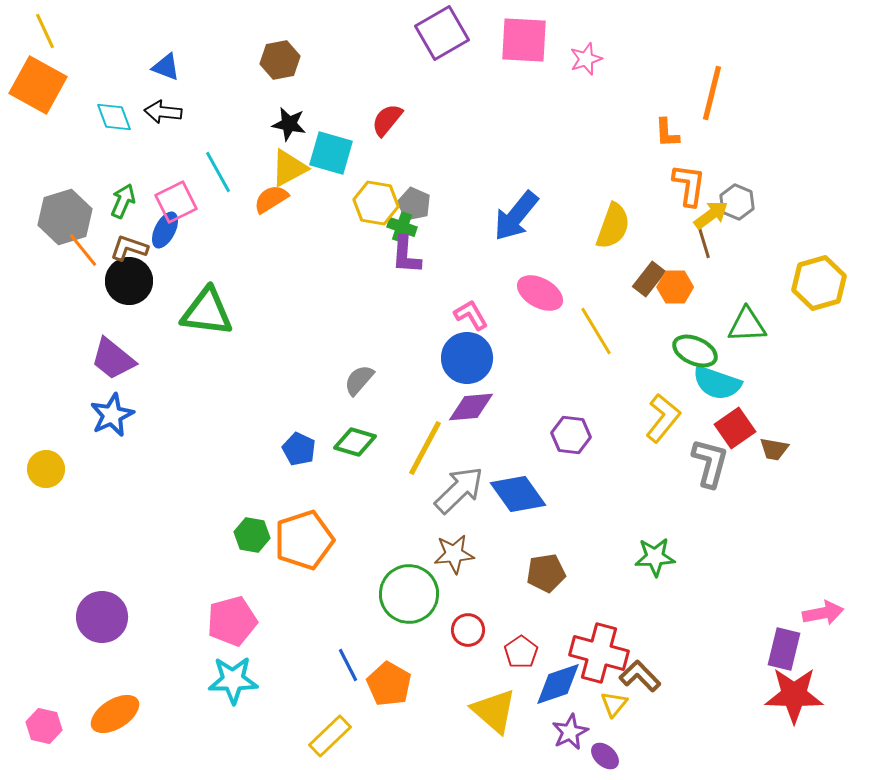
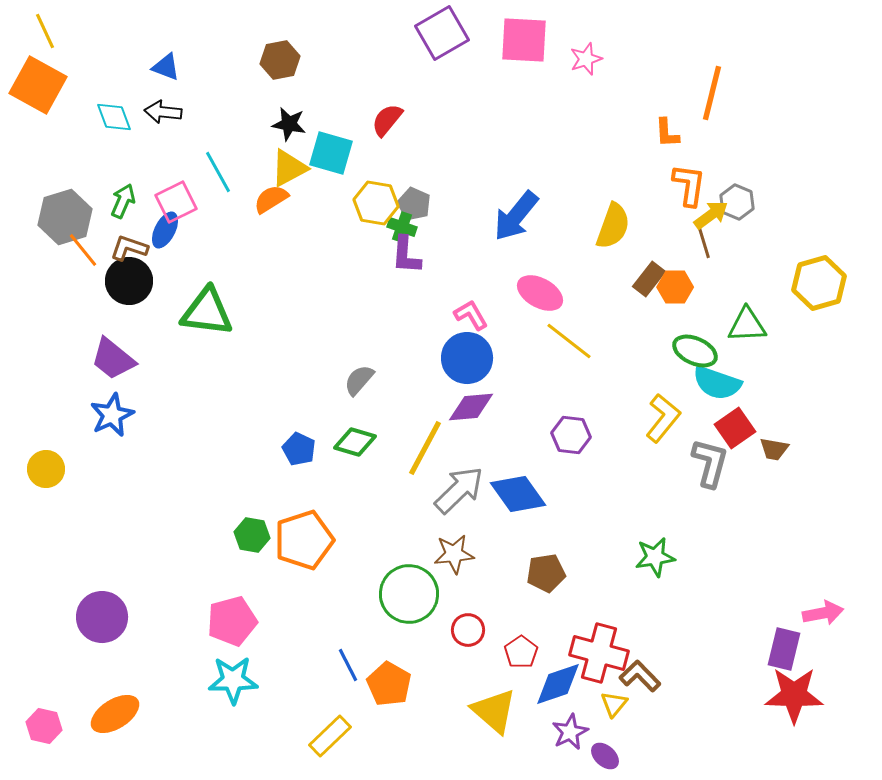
yellow line at (596, 331): moved 27 px left, 10 px down; rotated 21 degrees counterclockwise
green star at (655, 557): rotated 6 degrees counterclockwise
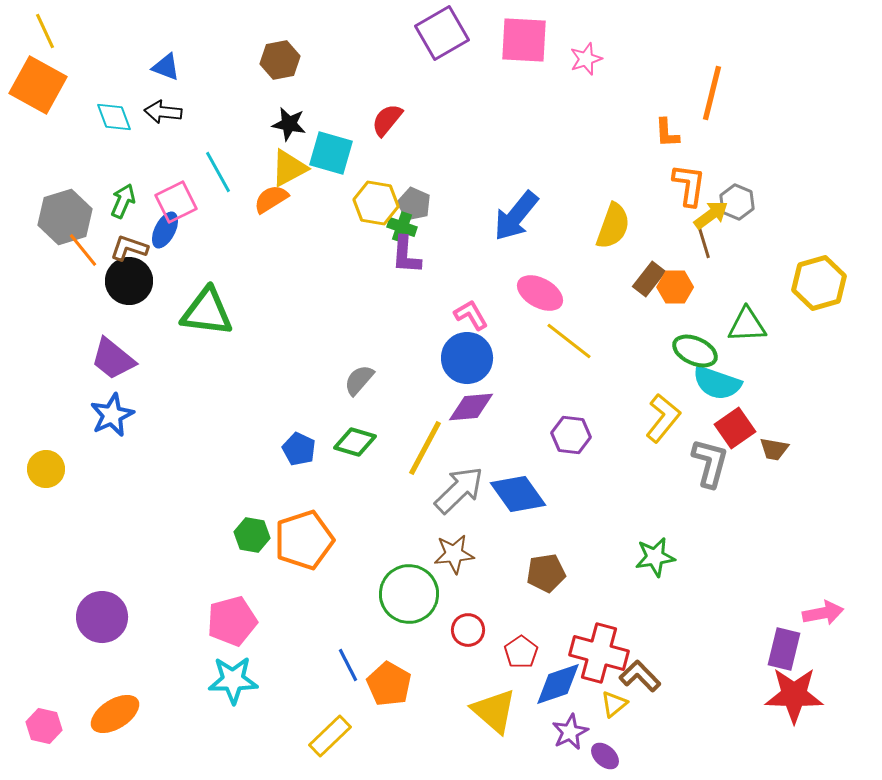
yellow triangle at (614, 704): rotated 12 degrees clockwise
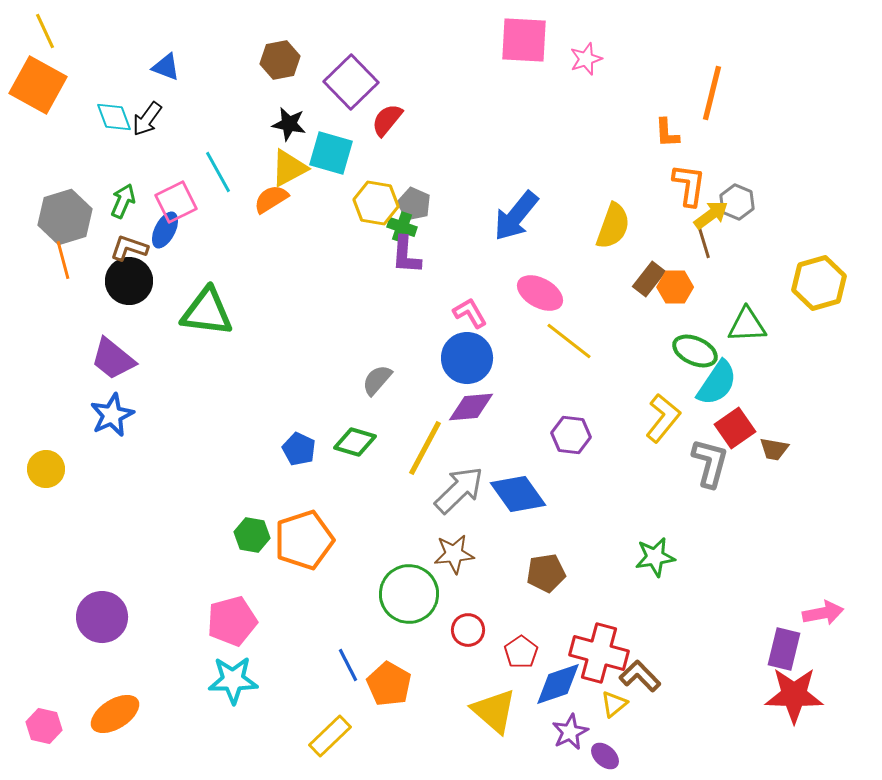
purple square at (442, 33): moved 91 px left, 49 px down; rotated 14 degrees counterclockwise
black arrow at (163, 112): moved 16 px left, 7 px down; rotated 60 degrees counterclockwise
orange line at (83, 250): moved 20 px left, 10 px down; rotated 24 degrees clockwise
pink L-shape at (471, 315): moved 1 px left, 2 px up
gray semicircle at (359, 380): moved 18 px right
cyan semicircle at (717, 383): rotated 75 degrees counterclockwise
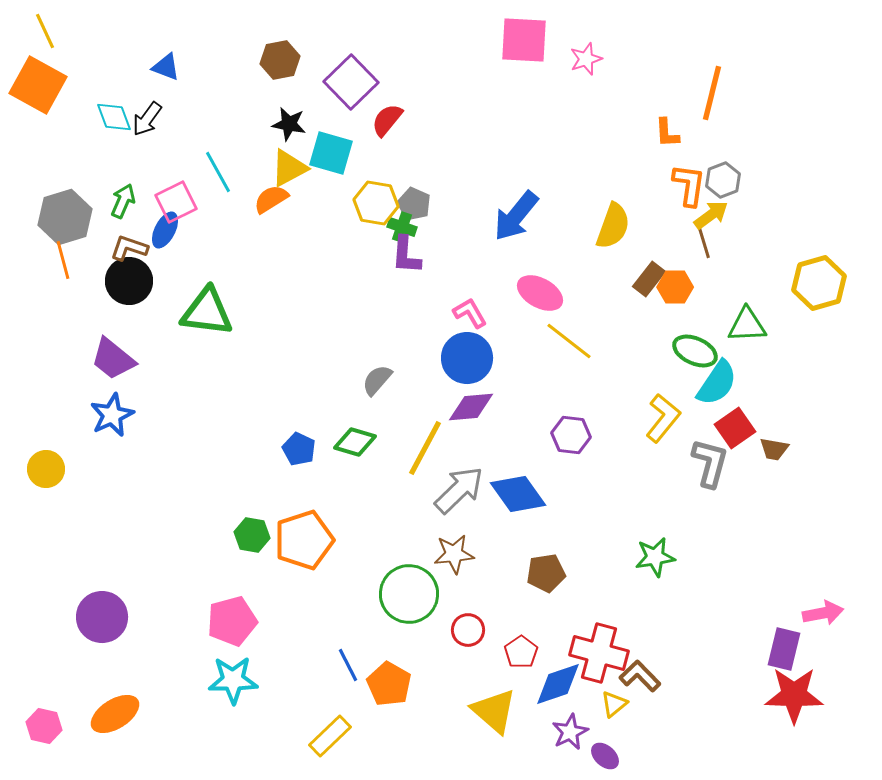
gray hexagon at (737, 202): moved 14 px left, 22 px up; rotated 16 degrees clockwise
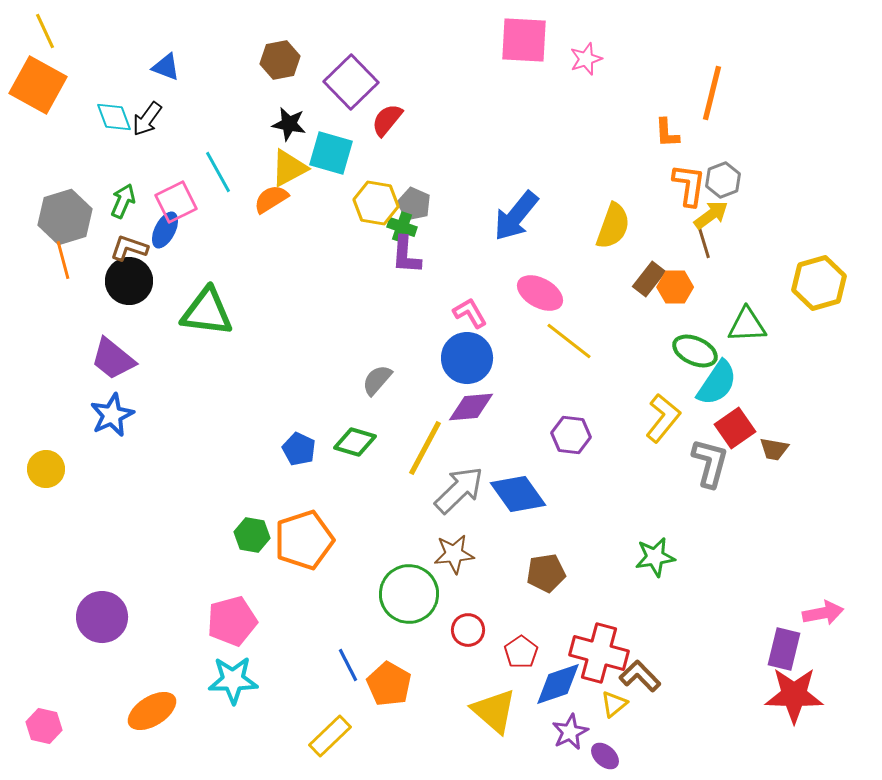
orange ellipse at (115, 714): moved 37 px right, 3 px up
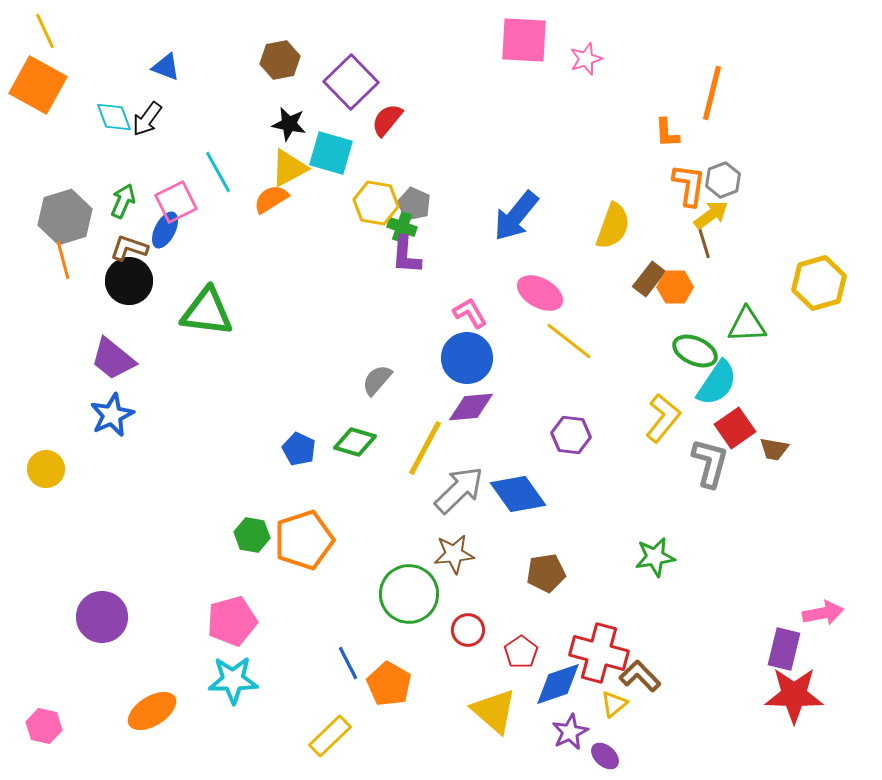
blue line at (348, 665): moved 2 px up
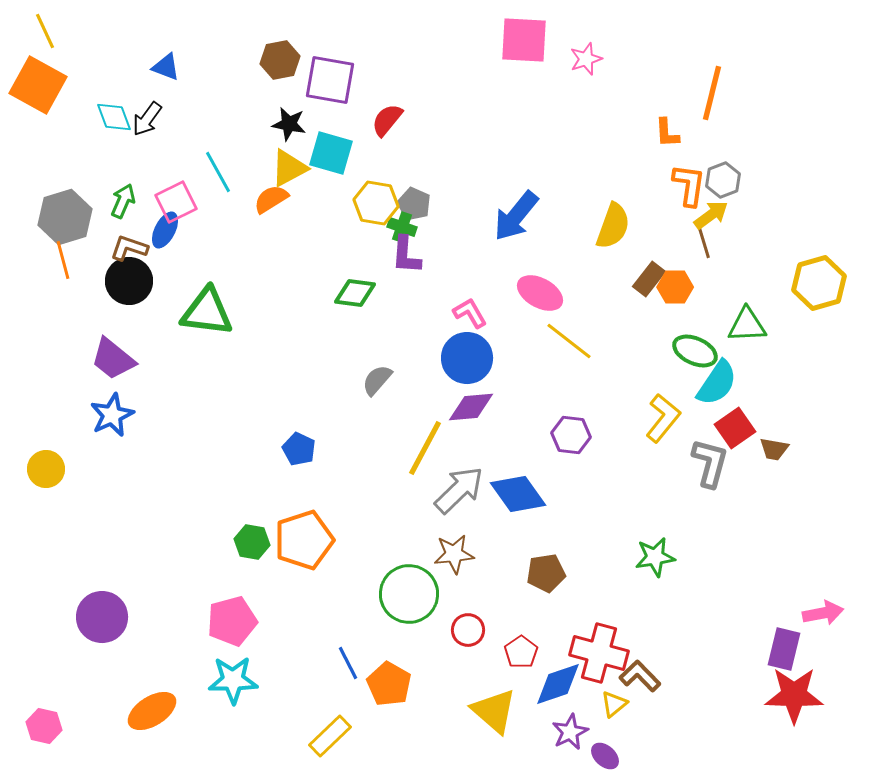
purple square at (351, 82): moved 21 px left, 2 px up; rotated 36 degrees counterclockwise
green diamond at (355, 442): moved 149 px up; rotated 9 degrees counterclockwise
green hexagon at (252, 535): moved 7 px down
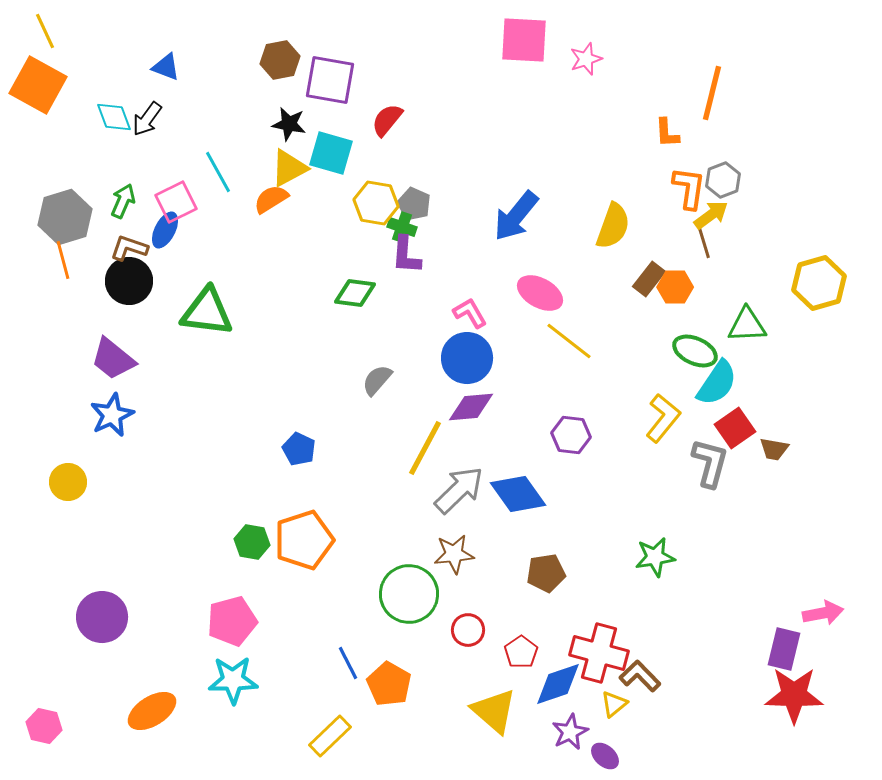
orange L-shape at (689, 185): moved 3 px down
yellow circle at (46, 469): moved 22 px right, 13 px down
